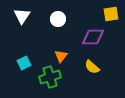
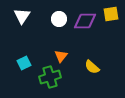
white circle: moved 1 px right
purple diamond: moved 8 px left, 16 px up
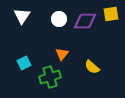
orange triangle: moved 1 px right, 2 px up
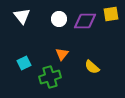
white triangle: rotated 12 degrees counterclockwise
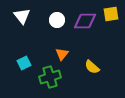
white circle: moved 2 px left, 1 px down
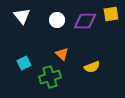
orange triangle: rotated 24 degrees counterclockwise
yellow semicircle: rotated 63 degrees counterclockwise
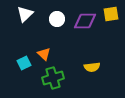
white triangle: moved 3 px right, 2 px up; rotated 24 degrees clockwise
white circle: moved 1 px up
orange triangle: moved 18 px left
yellow semicircle: rotated 14 degrees clockwise
green cross: moved 3 px right, 1 px down
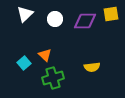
white circle: moved 2 px left
orange triangle: moved 1 px right, 1 px down
cyan square: rotated 16 degrees counterclockwise
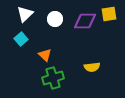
yellow square: moved 2 px left
cyan square: moved 3 px left, 24 px up
